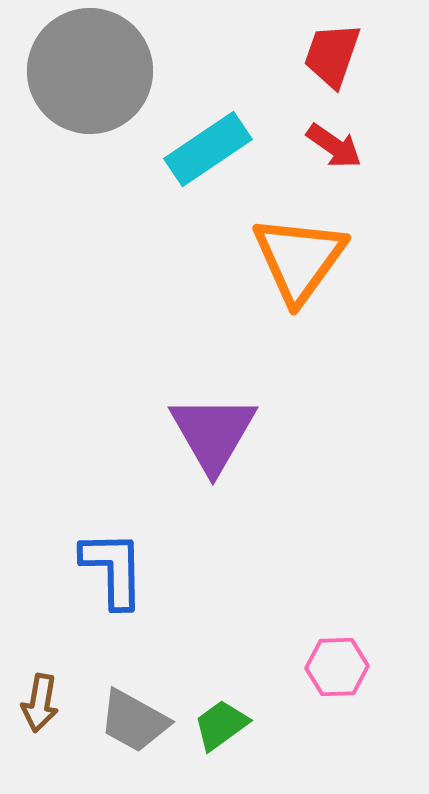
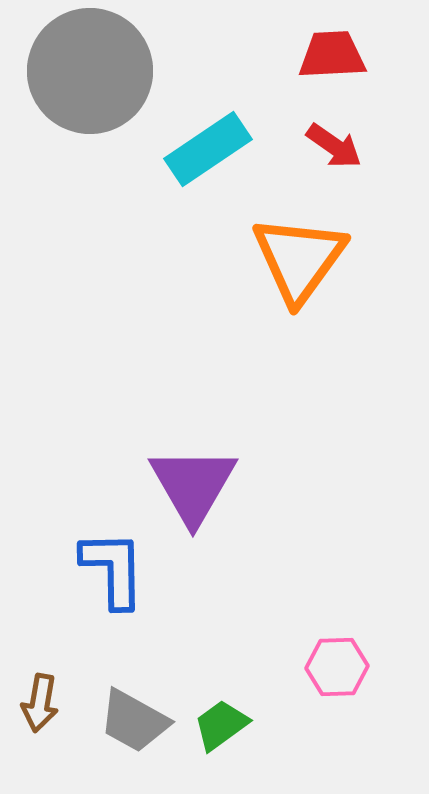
red trapezoid: rotated 68 degrees clockwise
purple triangle: moved 20 px left, 52 px down
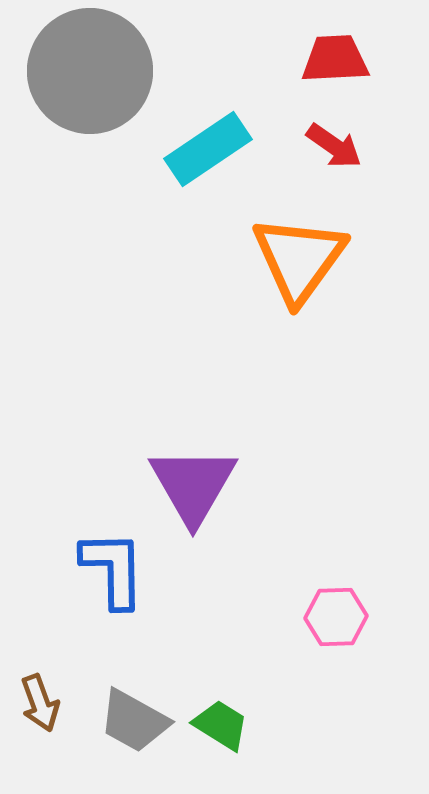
red trapezoid: moved 3 px right, 4 px down
pink hexagon: moved 1 px left, 50 px up
brown arrow: rotated 30 degrees counterclockwise
green trapezoid: rotated 68 degrees clockwise
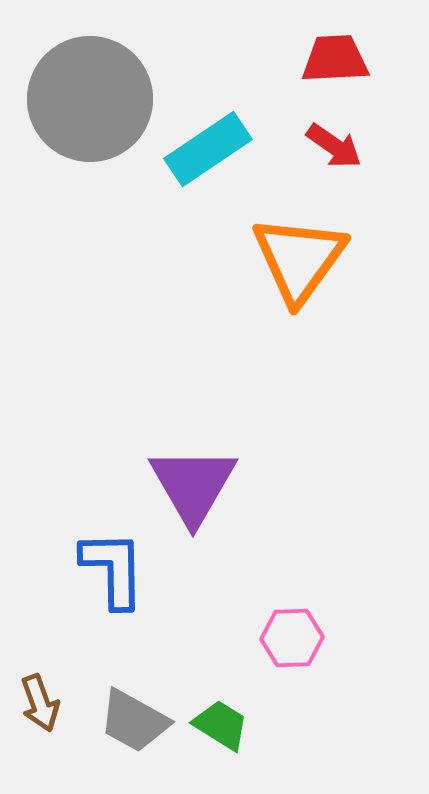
gray circle: moved 28 px down
pink hexagon: moved 44 px left, 21 px down
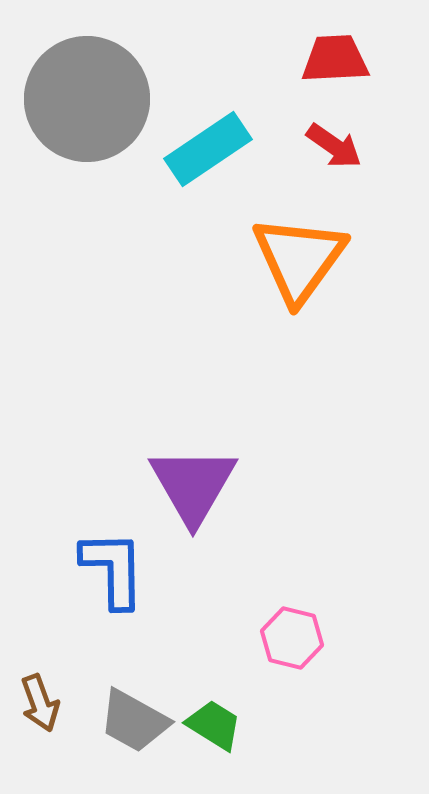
gray circle: moved 3 px left
pink hexagon: rotated 16 degrees clockwise
green trapezoid: moved 7 px left
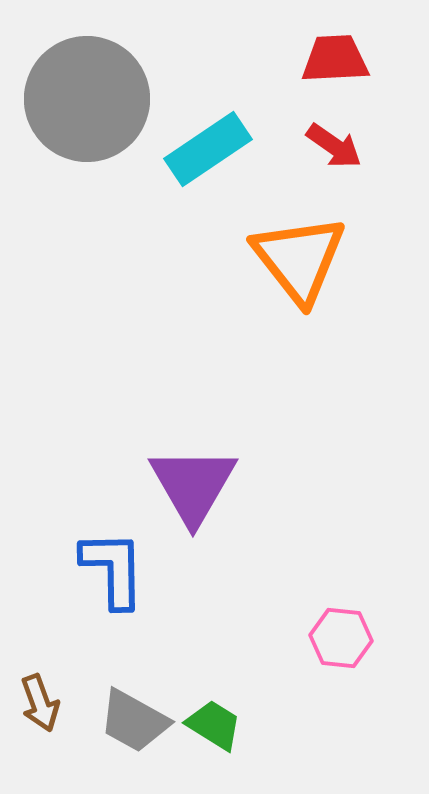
orange triangle: rotated 14 degrees counterclockwise
pink hexagon: moved 49 px right; rotated 8 degrees counterclockwise
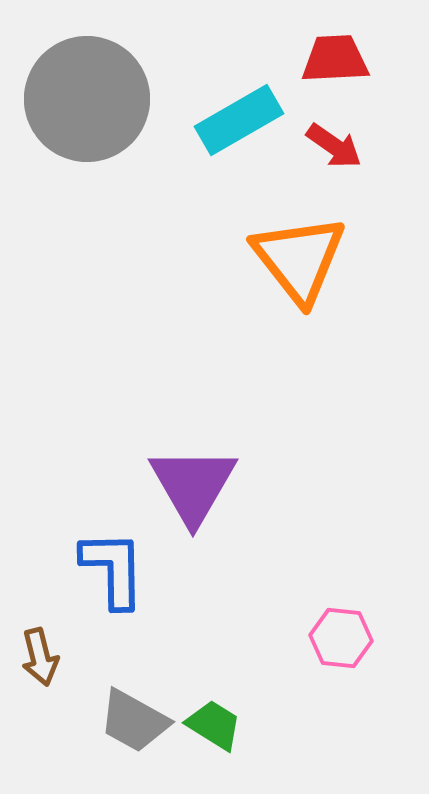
cyan rectangle: moved 31 px right, 29 px up; rotated 4 degrees clockwise
brown arrow: moved 46 px up; rotated 6 degrees clockwise
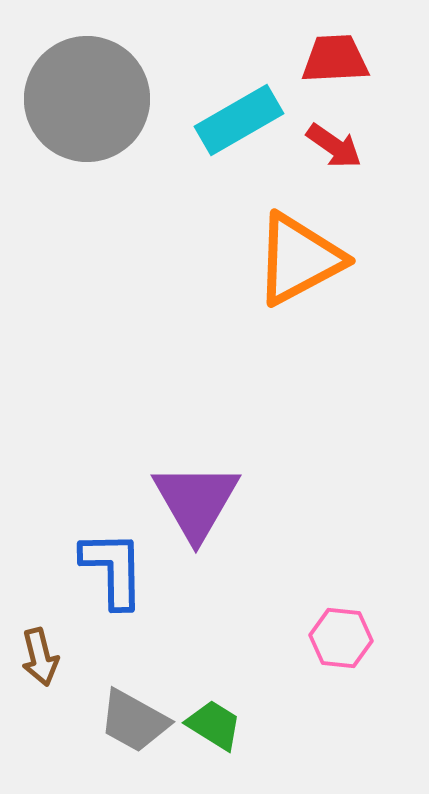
orange triangle: rotated 40 degrees clockwise
purple triangle: moved 3 px right, 16 px down
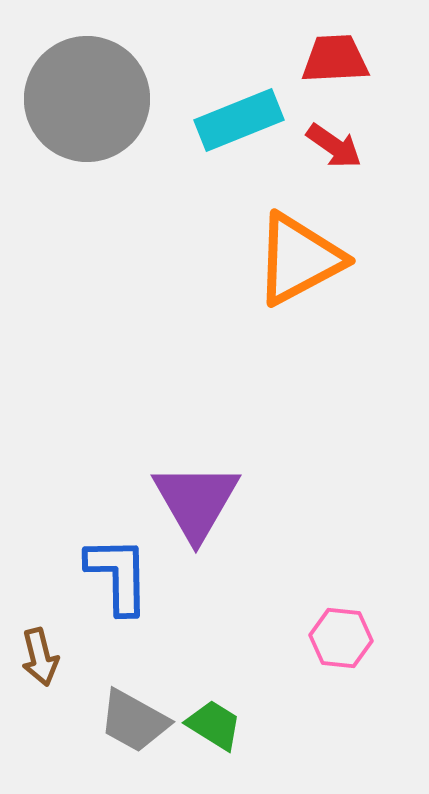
cyan rectangle: rotated 8 degrees clockwise
blue L-shape: moved 5 px right, 6 px down
